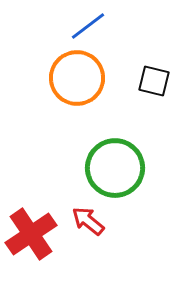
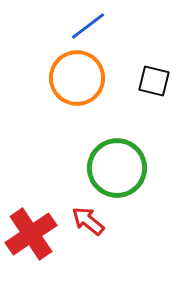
green circle: moved 2 px right
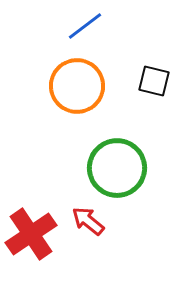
blue line: moved 3 px left
orange circle: moved 8 px down
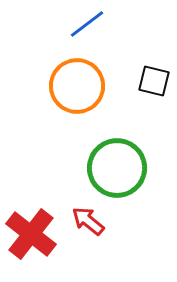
blue line: moved 2 px right, 2 px up
red cross: rotated 18 degrees counterclockwise
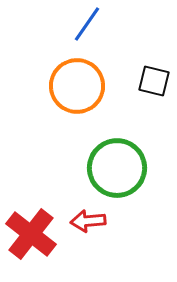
blue line: rotated 18 degrees counterclockwise
red arrow: rotated 44 degrees counterclockwise
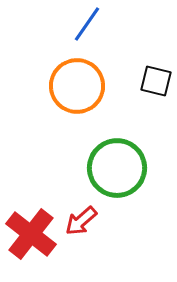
black square: moved 2 px right
red arrow: moved 7 px left; rotated 36 degrees counterclockwise
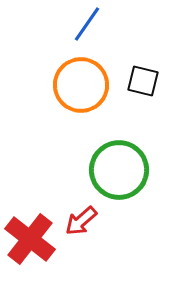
black square: moved 13 px left
orange circle: moved 4 px right, 1 px up
green circle: moved 2 px right, 2 px down
red cross: moved 1 px left, 5 px down
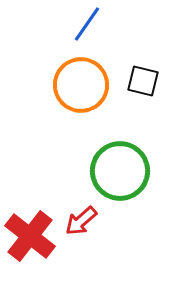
green circle: moved 1 px right, 1 px down
red cross: moved 3 px up
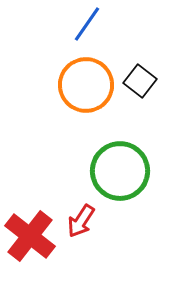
black square: moved 3 px left; rotated 24 degrees clockwise
orange circle: moved 5 px right
red arrow: rotated 16 degrees counterclockwise
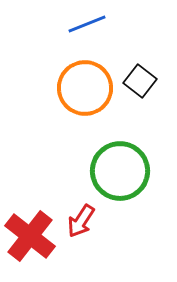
blue line: rotated 33 degrees clockwise
orange circle: moved 1 px left, 3 px down
